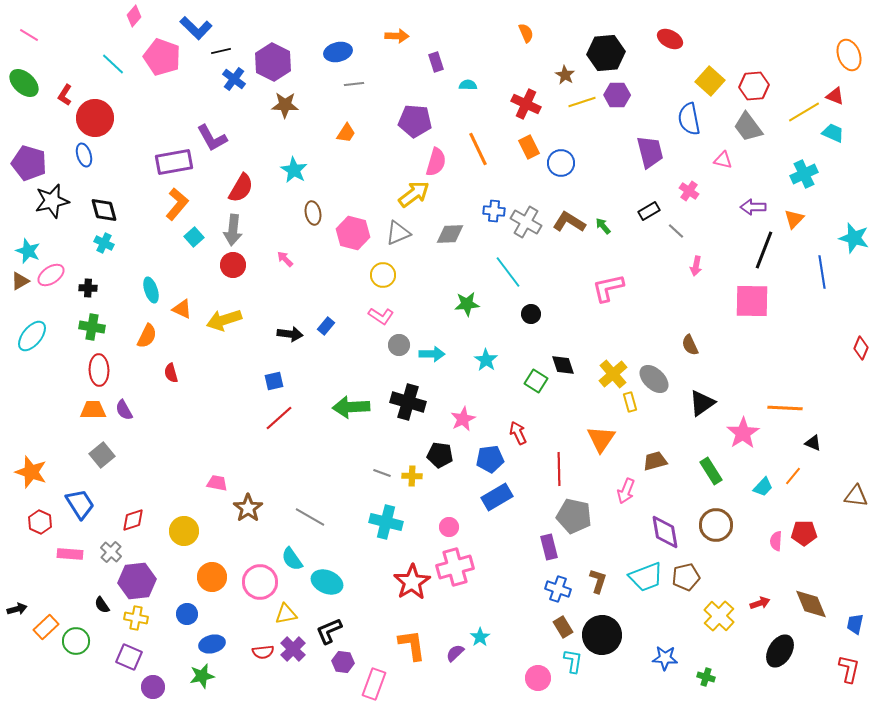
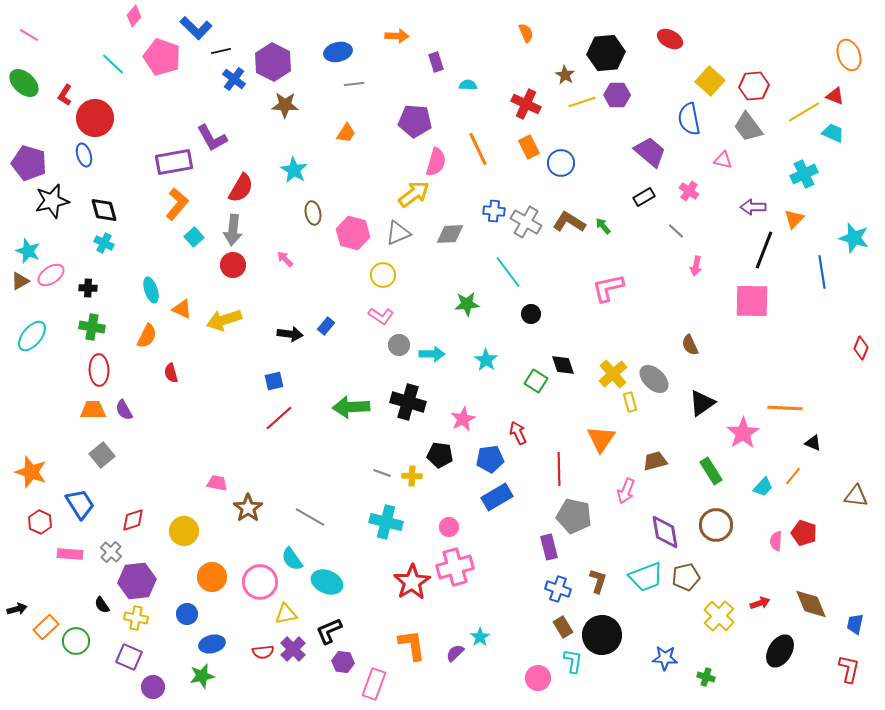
purple trapezoid at (650, 152): rotated 36 degrees counterclockwise
black rectangle at (649, 211): moved 5 px left, 14 px up
red pentagon at (804, 533): rotated 20 degrees clockwise
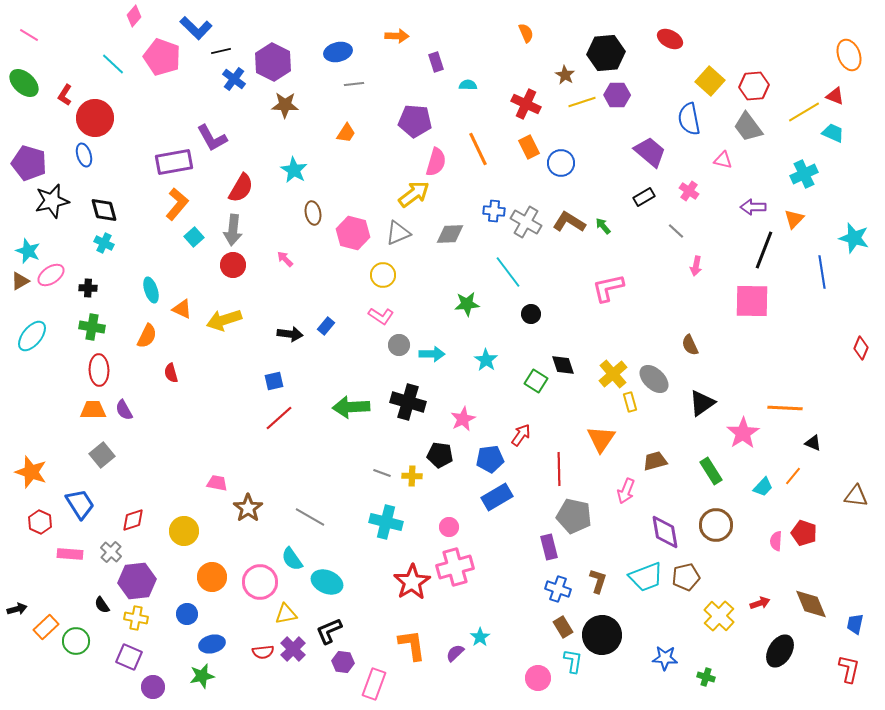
red arrow at (518, 433): moved 3 px right, 2 px down; rotated 60 degrees clockwise
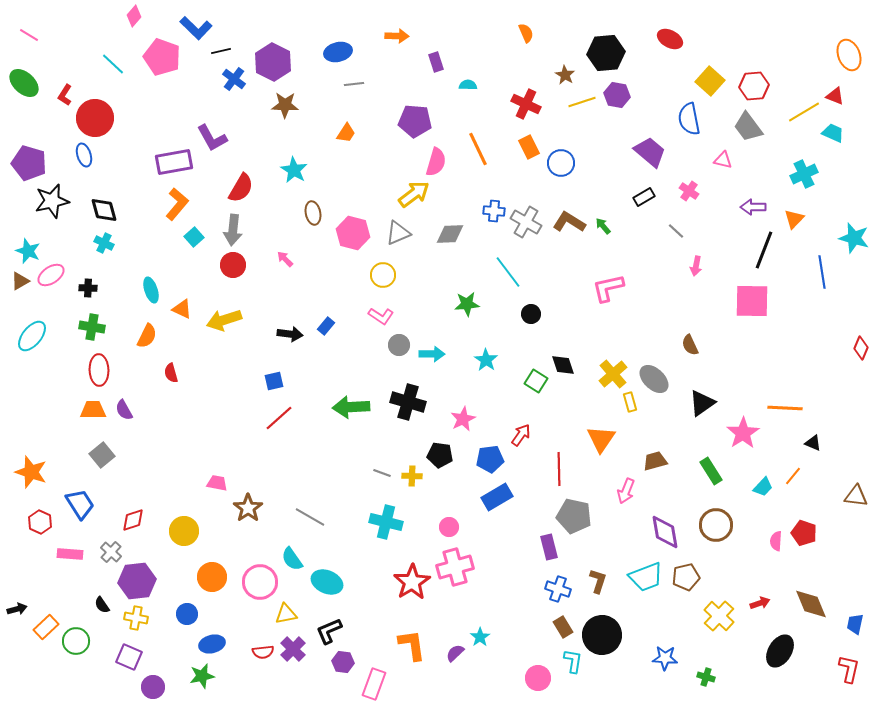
purple hexagon at (617, 95): rotated 10 degrees clockwise
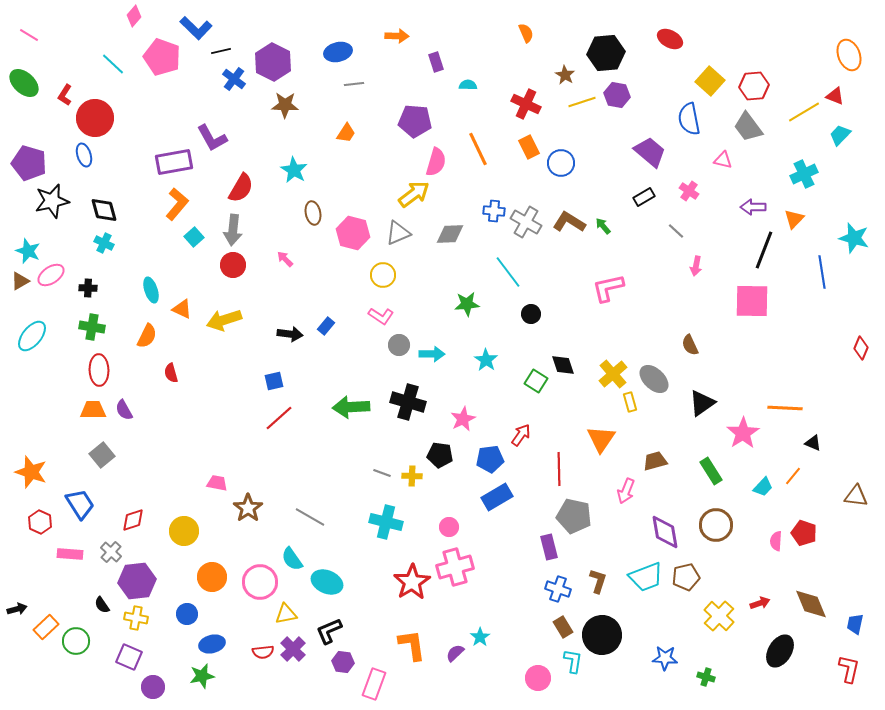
cyan trapezoid at (833, 133): moved 7 px right, 2 px down; rotated 70 degrees counterclockwise
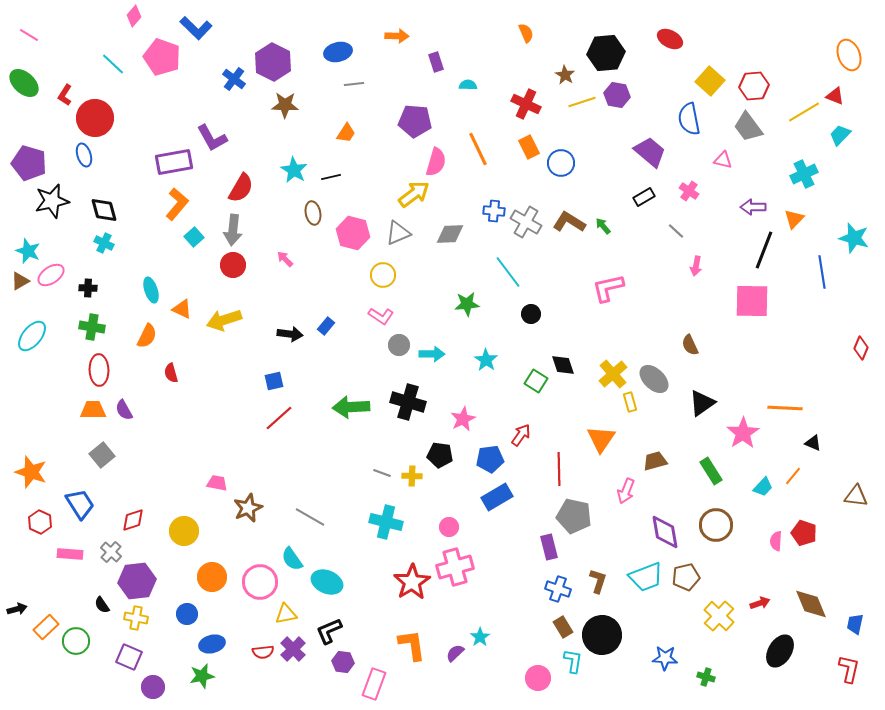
black line at (221, 51): moved 110 px right, 126 px down
brown star at (248, 508): rotated 12 degrees clockwise
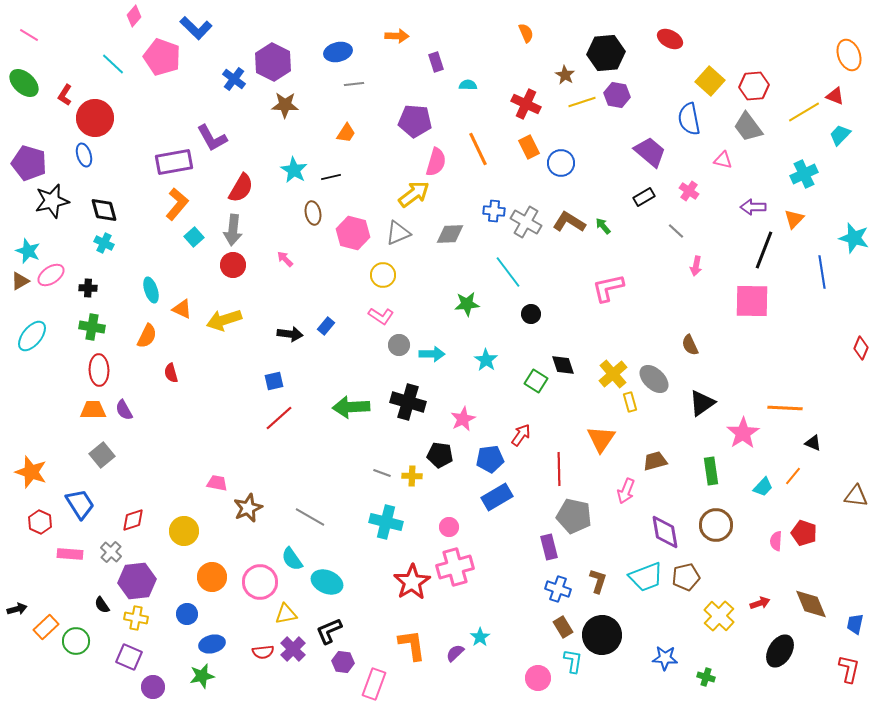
green rectangle at (711, 471): rotated 24 degrees clockwise
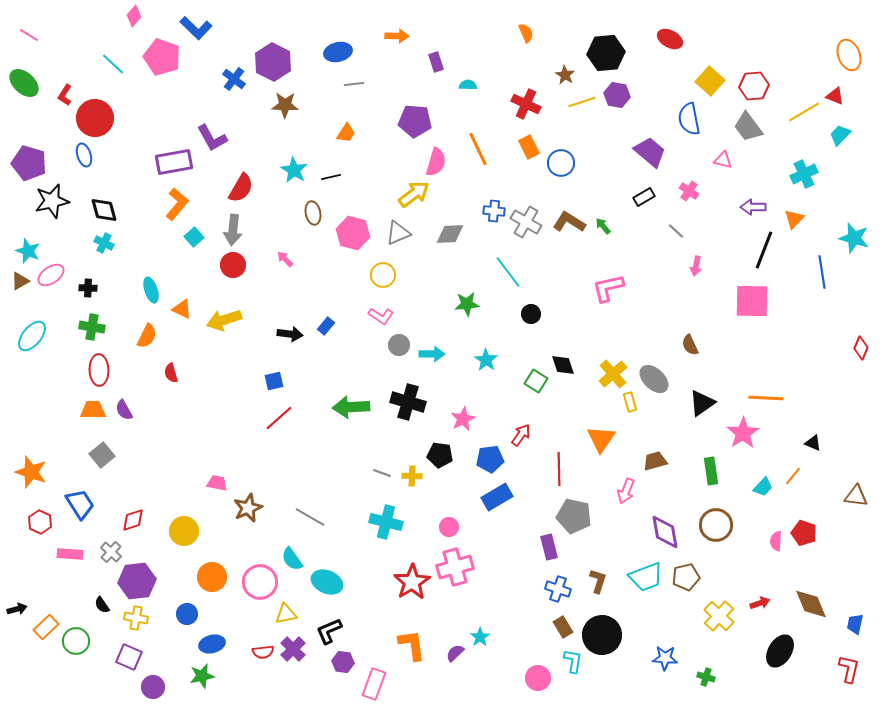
orange line at (785, 408): moved 19 px left, 10 px up
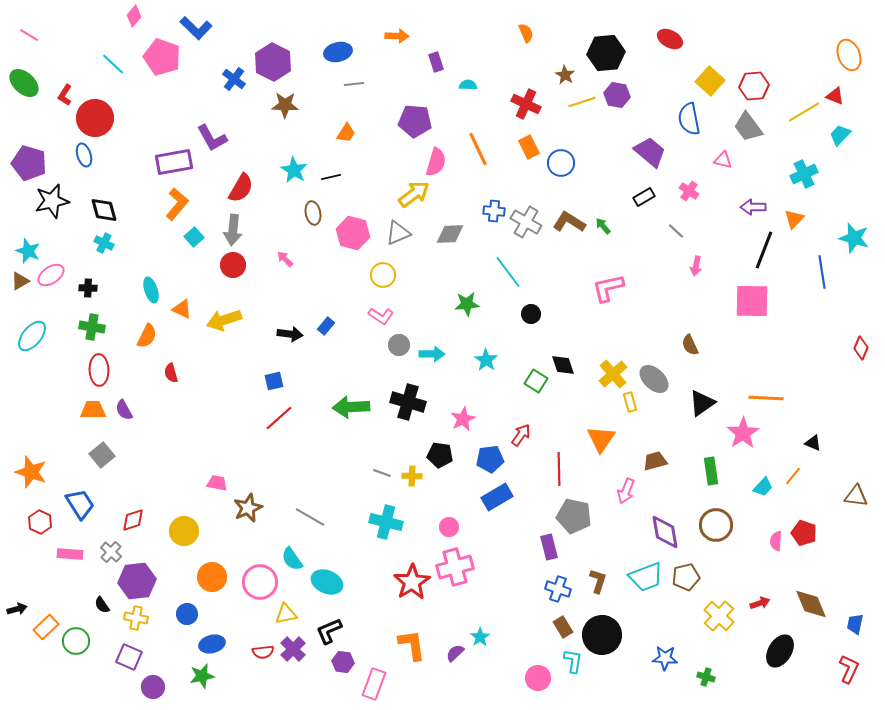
red L-shape at (849, 669): rotated 12 degrees clockwise
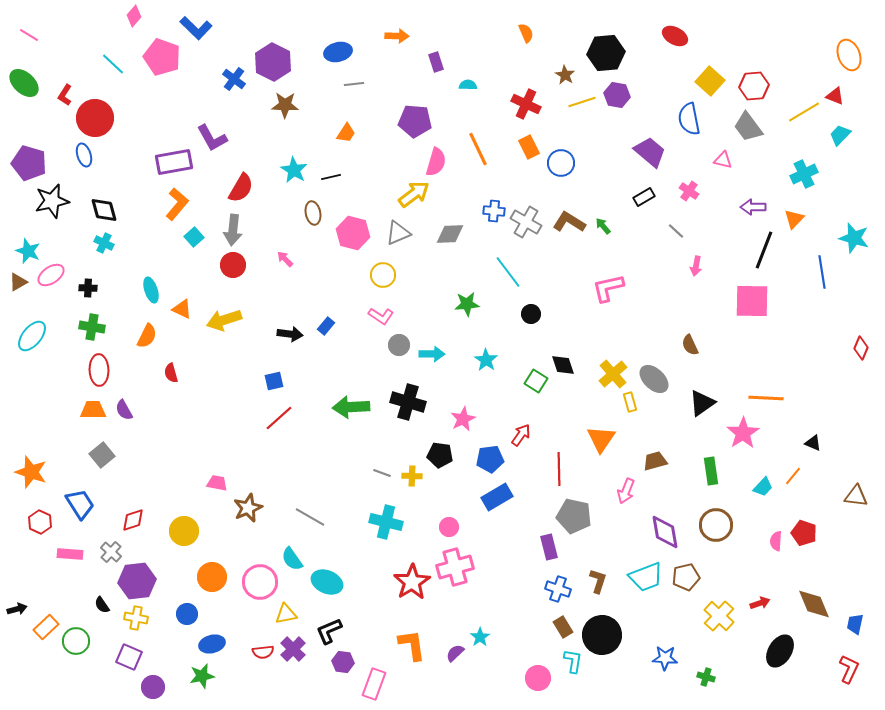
red ellipse at (670, 39): moved 5 px right, 3 px up
brown triangle at (20, 281): moved 2 px left, 1 px down
brown diamond at (811, 604): moved 3 px right
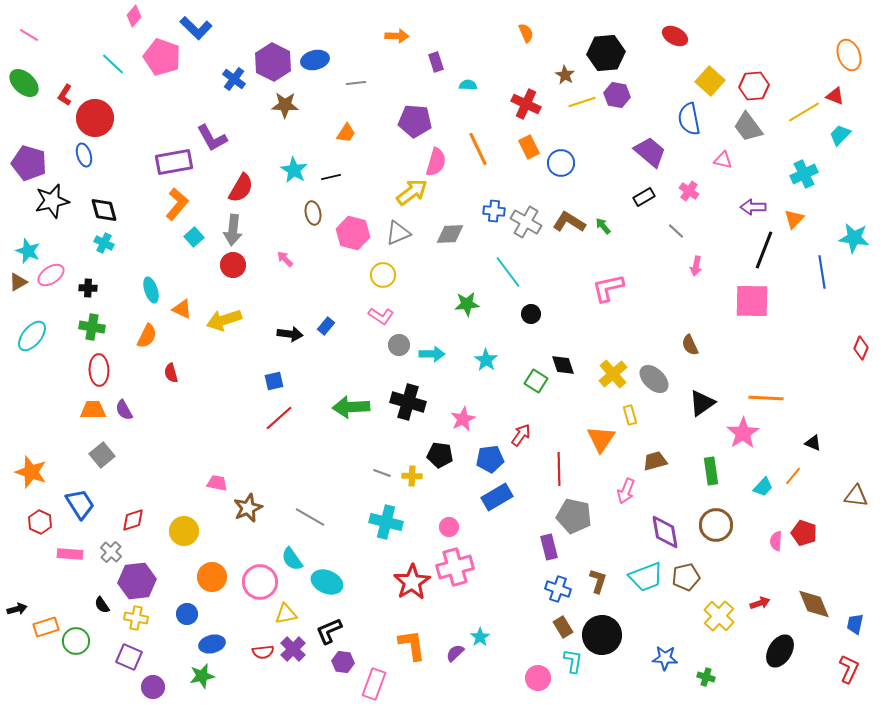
blue ellipse at (338, 52): moved 23 px left, 8 px down
gray line at (354, 84): moved 2 px right, 1 px up
yellow arrow at (414, 194): moved 2 px left, 2 px up
cyan star at (854, 238): rotated 8 degrees counterclockwise
yellow rectangle at (630, 402): moved 13 px down
orange rectangle at (46, 627): rotated 25 degrees clockwise
